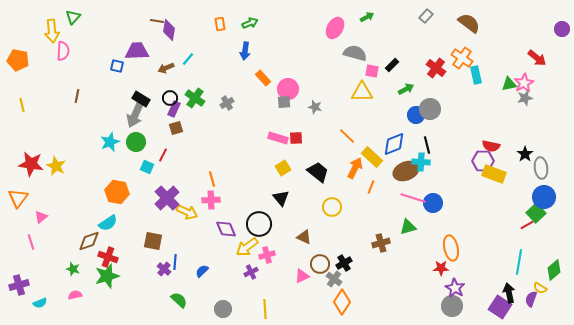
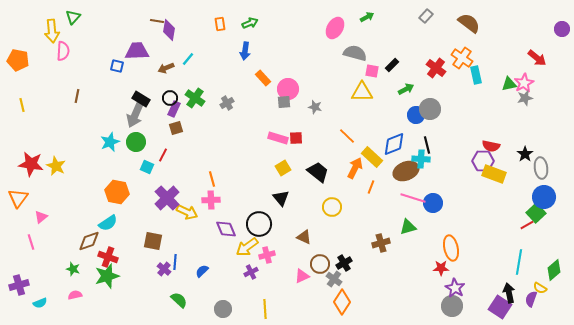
cyan cross at (421, 162): moved 3 px up
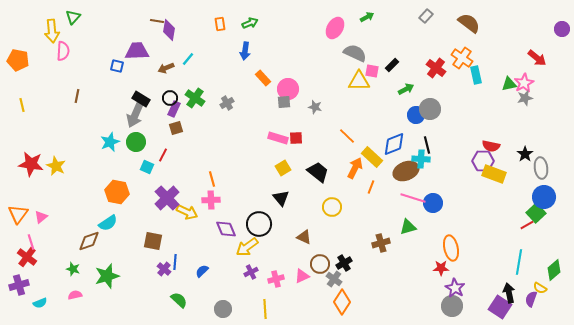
gray semicircle at (355, 53): rotated 10 degrees clockwise
yellow triangle at (362, 92): moved 3 px left, 11 px up
orange triangle at (18, 198): moved 16 px down
pink cross at (267, 255): moved 9 px right, 24 px down
red cross at (108, 257): moved 81 px left; rotated 18 degrees clockwise
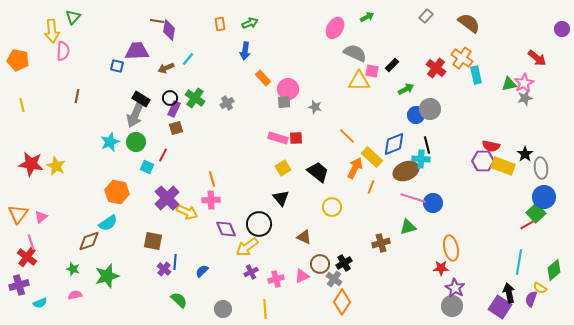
yellow rectangle at (494, 174): moved 9 px right, 8 px up
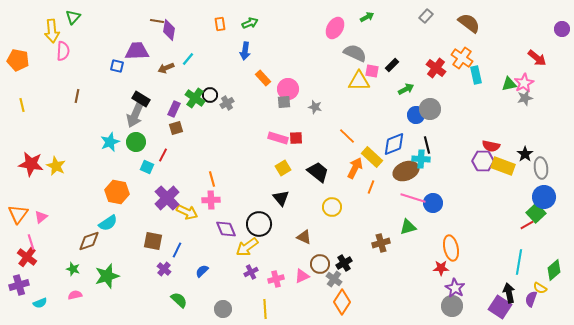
black circle at (170, 98): moved 40 px right, 3 px up
blue line at (175, 262): moved 2 px right, 12 px up; rotated 21 degrees clockwise
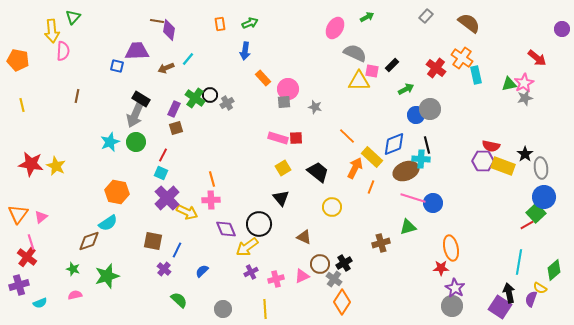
cyan square at (147, 167): moved 14 px right, 6 px down
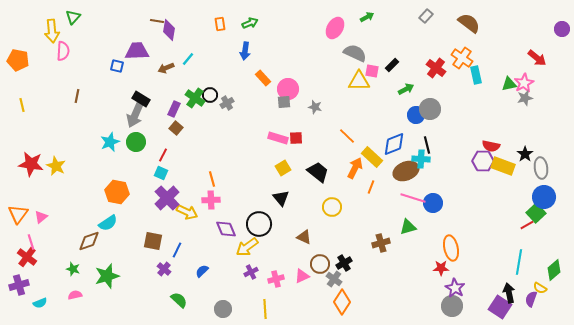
brown square at (176, 128): rotated 32 degrees counterclockwise
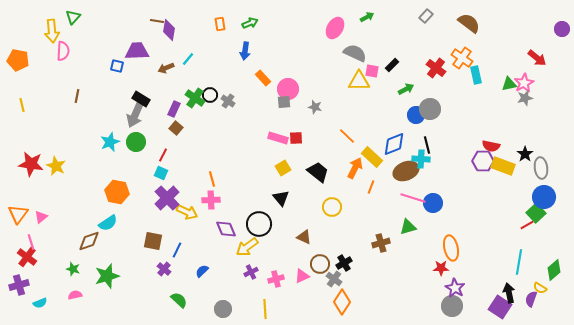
gray cross at (227, 103): moved 1 px right, 2 px up; rotated 24 degrees counterclockwise
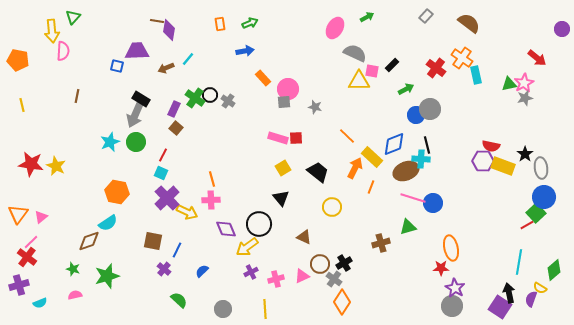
blue arrow at (245, 51): rotated 108 degrees counterclockwise
pink line at (31, 242): rotated 63 degrees clockwise
